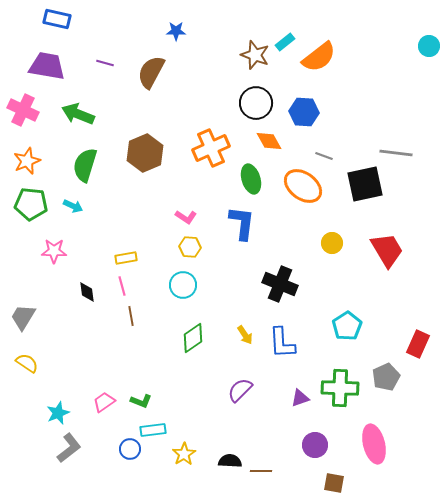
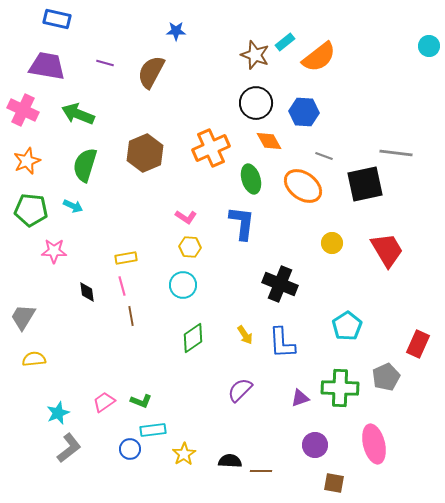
green pentagon at (31, 204): moved 6 px down
yellow semicircle at (27, 363): moved 7 px right, 4 px up; rotated 40 degrees counterclockwise
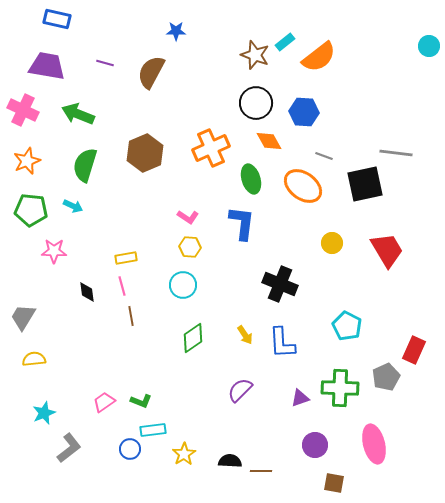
pink L-shape at (186, 217): moved 2 px right
cyan pentagon at (347, 326): rotated 12 degrees counterclockwise
red rectangle at (418, 344): moved 4 px left, 6 px down
cyan star at (58, 413): moved 14 px left
